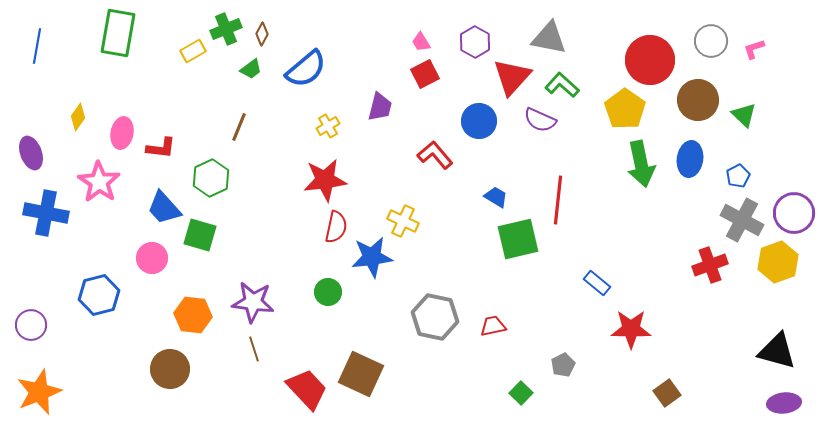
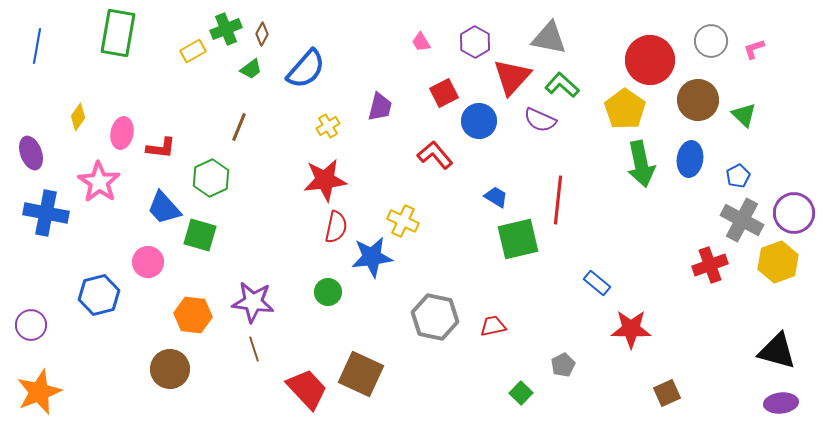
blue semicircle at (306, 69): rotated 9 degrees counterclockwise
red square at (425, 74): moved 19 px right, 19 px down
pink circle at (152, 258): moved 4 px left, 4 px down
brown square at (667, 393): rotated 12 degrees clockwise
purple ellipse at (784, 403): moved 3 px left
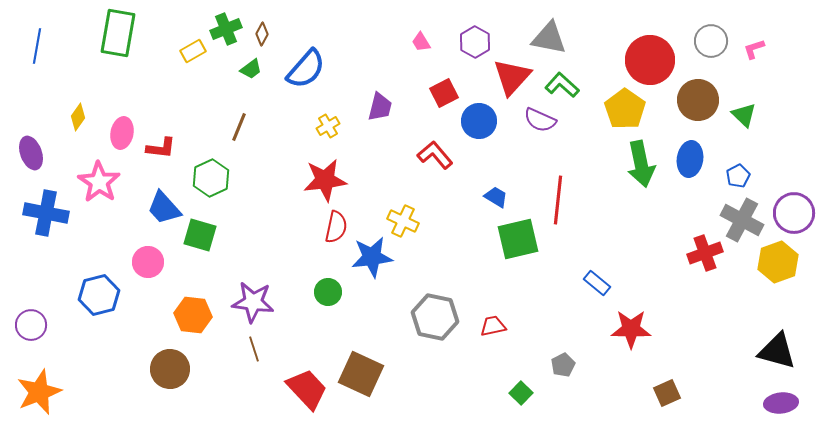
red cross at (710, 265): moved 5 px left, 12 px up
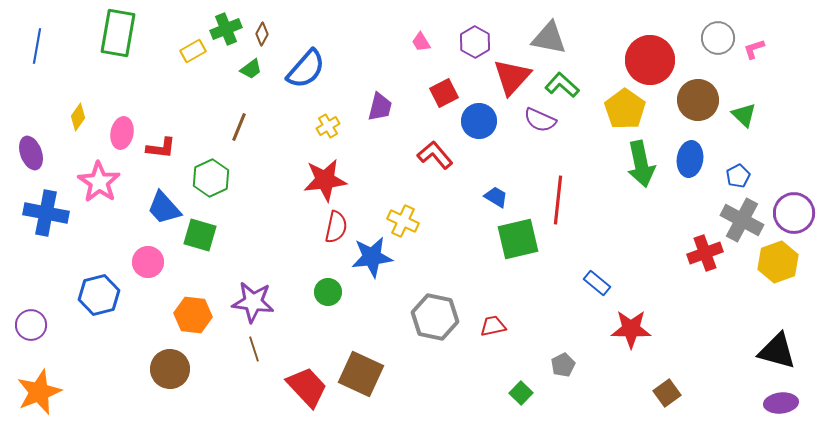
gray circle at (711, 41): moved 7 px right, 3 px up
red trapezoid at (307, 389): moved 2 px up
brown square at (667, 393): rotated 12 degrees counterclockwise
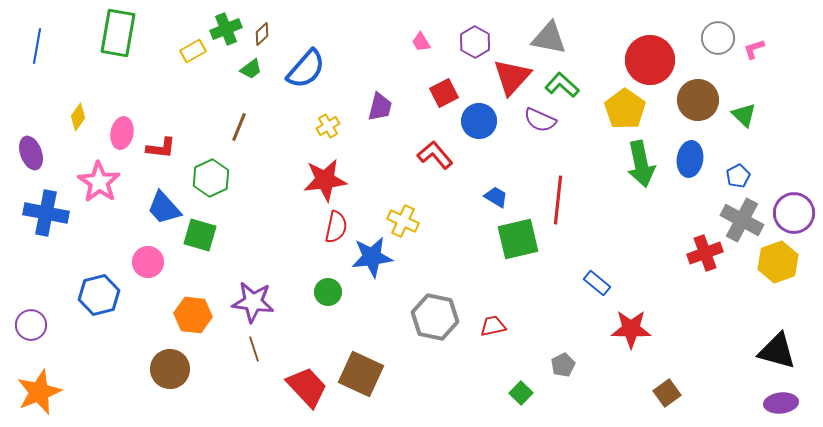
brown diamond at (262, 34): rotated 20 degrees clockwise
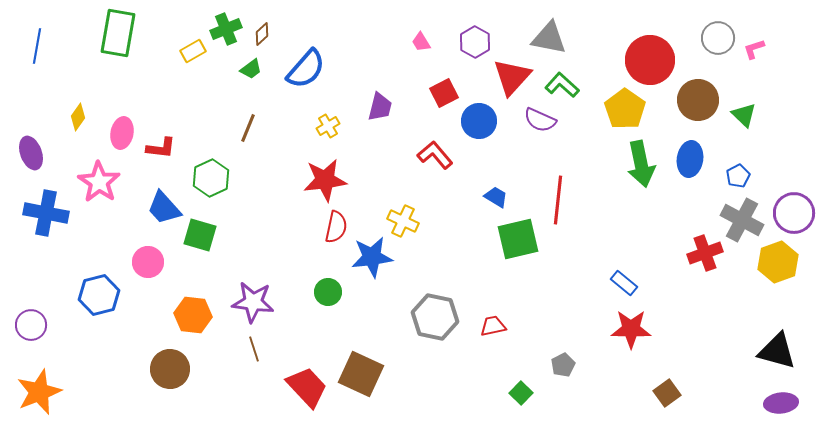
brown line at (239, 127): moved 9 px right, 1 px down
blue rectangle at (597, 283): moved 27 px right
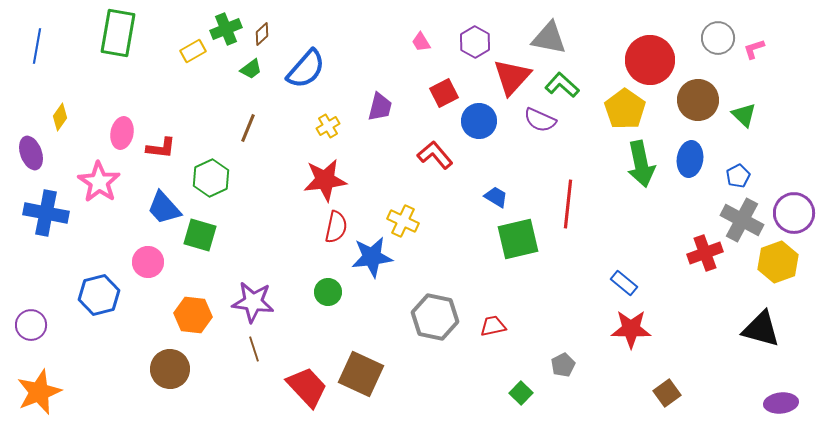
yellow diamond at (78, 117): moved 18 px left
red line at (558, 200): moved 10 px right, 4 px down
black triangle at (777, 351): moved 16 px left, 22 px up
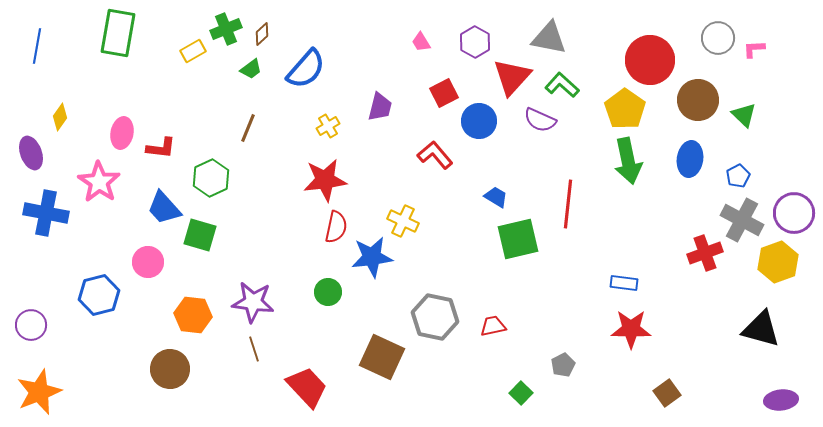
pink L-shape at (754, 49): rotated 15 degrees clockwise
green arrow at (641, 164): moved 13 px left, 3 px up
blue rectangle at (624, 283): rotated 32 degrees counterclockwise
brown square at (361, 374): moved 21 px right, 17 px up
purple ellipse at (781, 403): moved 3 px up
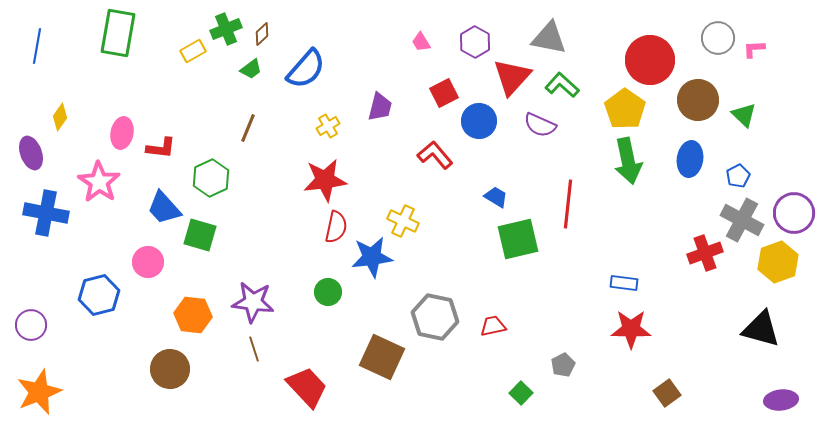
purple semicircle at (540, 120): moved 5 px down
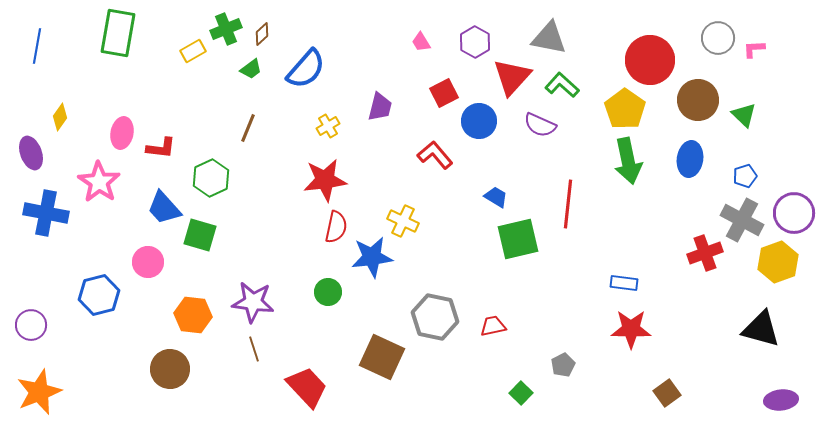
blue pentagon at (738, 176): moved 7 px right; rotated 10 degrees clockwise
